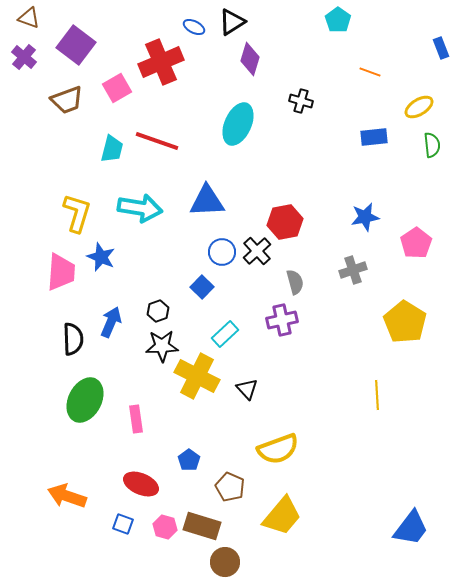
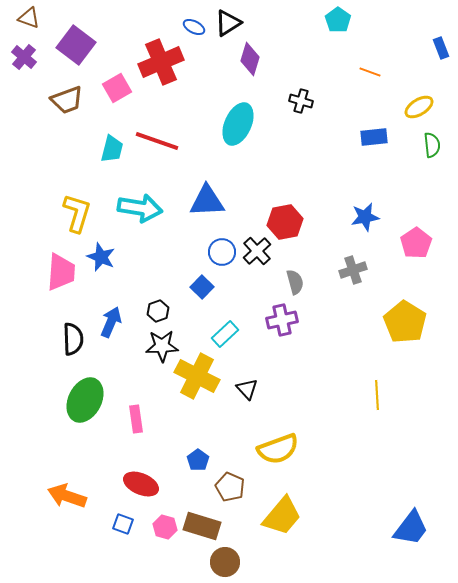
black triangle at (232, 22): moved 4 px left, 1 px down
blue pentagon at (189, 460): moved 9 px right
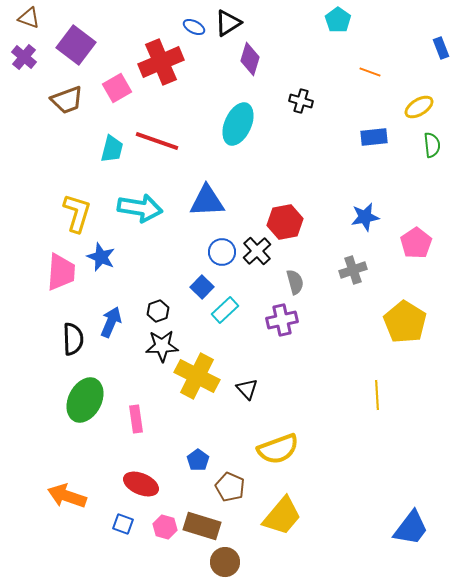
cyan rectangle at (225, 334): moved 24 px up
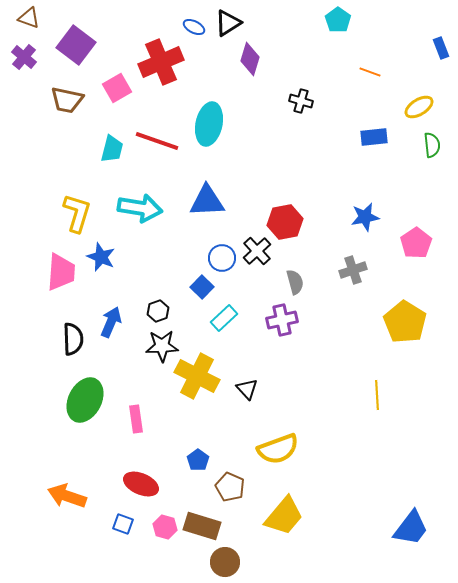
brown trapezoid at (67, 100): rotated 32 degrees clockwise
cyan ellipse at (238, 124): moved 29 px left; rotated 12 degrees counterclockwise
blue circle at (222, 252): moved 6 px down
cyan rectangle at (225, 310): moved 1 px left, 8 px down
yellow trapezoid at (282, 516): moved 2 px right
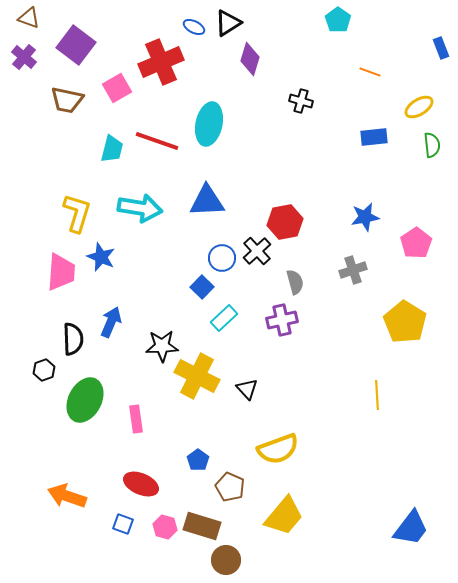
black hexagon at (158, 311): moved 114 px left, 59 px down
brown circle at (225, 562): moved 1 px right, 2 px up
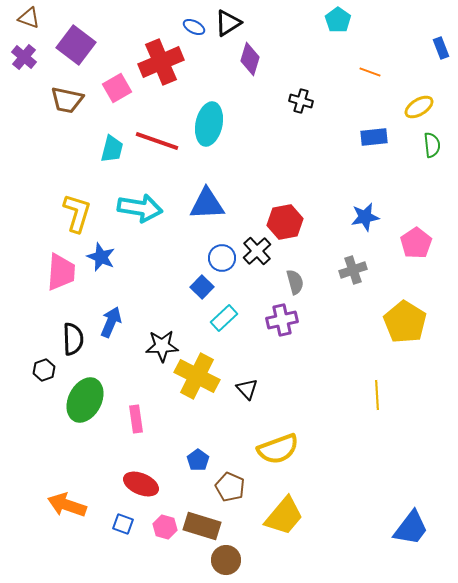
blue triangle at (207, 201): moved 3 px down
orange arrow at (67, 496): moved 9 px down
